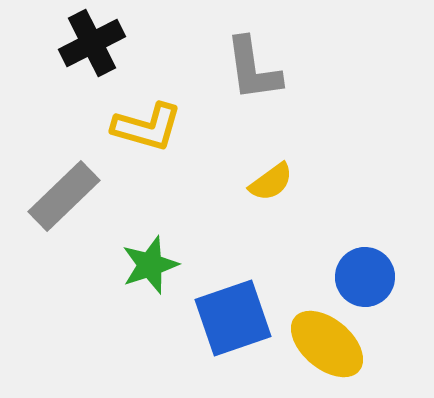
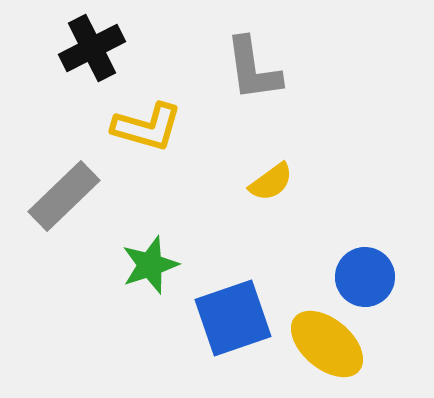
black cross: moved 5 px down
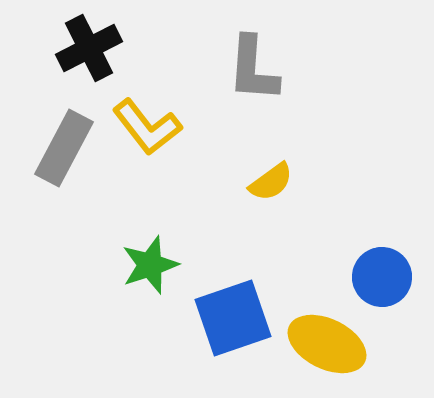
black cross: moved 3 px left
gray L-shape: rotated 12 degrees clockwise
yellow L-shape: rotated 36 degrees clockwise
gray rectangle: moved 48 px up; rotated 18 degrees counterclockwise
blue circle: moved 17 px right
yellow ellipse: rotated 14 degrees counterclockwise
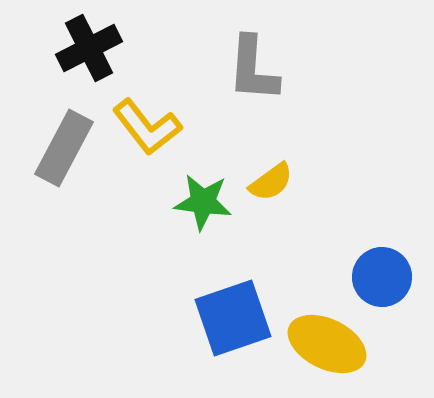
green star: moved 53 px right, 63 px up; rotated 26 degrees clockwise
